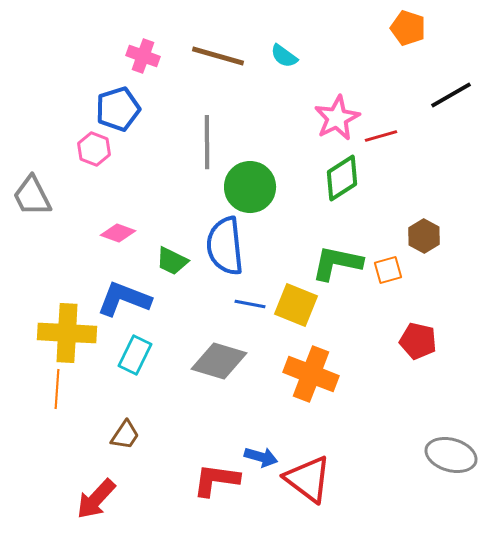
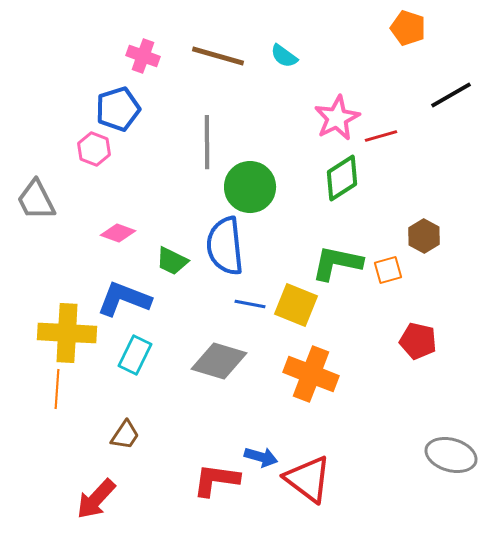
gray trapezoid: moved 4 px right, 4 px down
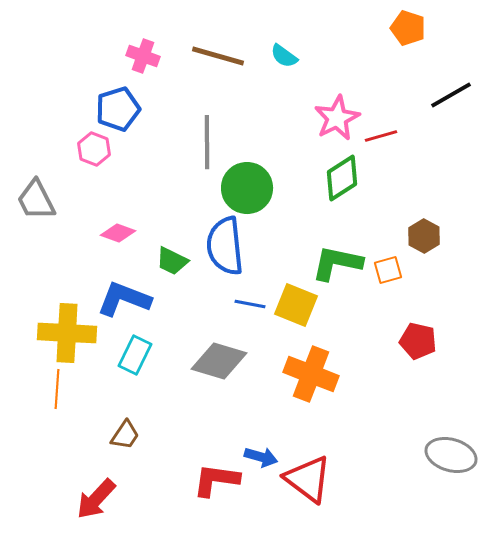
green circle: moved 3 px left, 1 px down
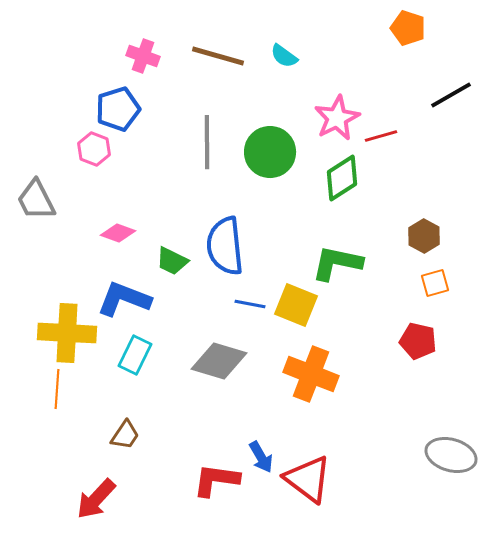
green circle: moved 23 px right, 36 px up
orange square: moved 47 px right, 13 px down
blue arrow: rotated 44 degrees clockwise
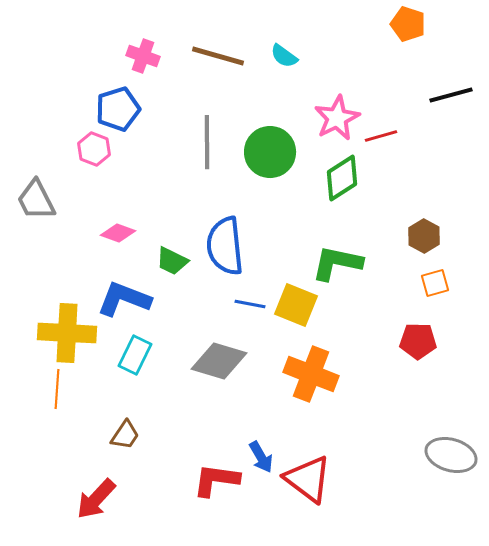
orange pentagon: moved 4 px up
black line: rotated 15 degrees clockwise
red pentagon: rotated 12 degrees counterclockwise
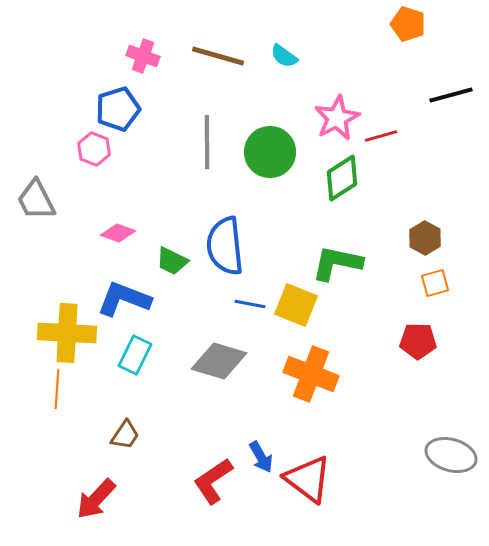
brown hexagon: moved 1 px right, 2 px down
red L-shape: moved 3 px left, 1 px down; rotated 42 degrees counterclockwise
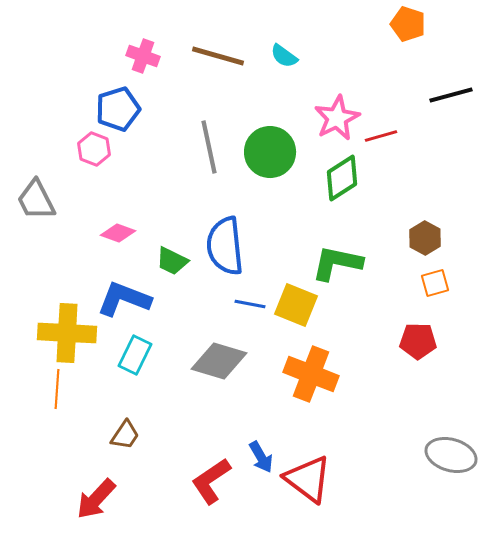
gray line: moved 2 px right, 5 px down; rotated 12 degrees counterclockwise
red L-shape: moved 2 px left
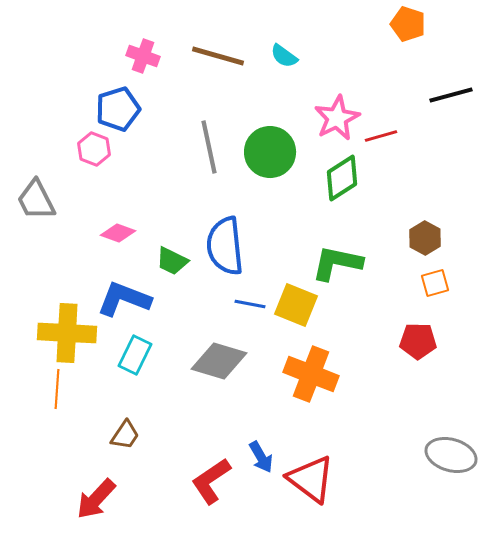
red triangle: moved 3 px right
